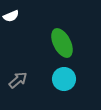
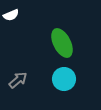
white semicircle: moved 1 px up
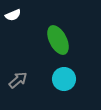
white semicircle: moved 2 px right
green ellipse: moved 4 px left, 3 px up
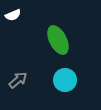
cyan circle: moved 1 px right, 1 px down
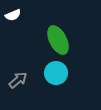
cyan circle: moved 9 px left, 7 px up
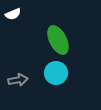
white semicircle: moved 1 px up
gray arrow: rotated 30 degrees clockwise
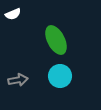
green ellipse: moved 2 px left
cyan circle: moved 4 px right, 3 px down
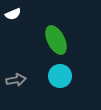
gray arrow: moved 2 px left
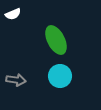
gray arrow: rotated 18 degrees clockwise
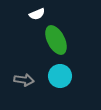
white semicircle: moved 24 px right
gray arrow: moved 8 px right
